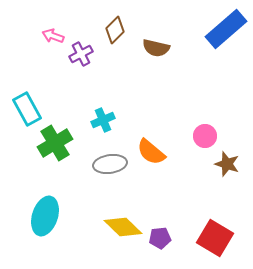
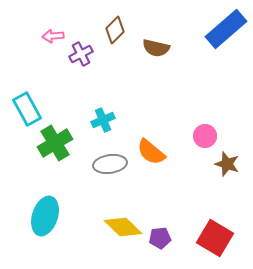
pink arrow: rotated 25 degrees counterclockwise
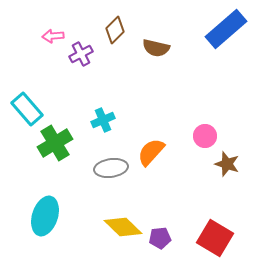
cyan rectangle: rotated 12 degrees counterclockwise
orange semicircle: rotated 92 degrees clockwise
gray ellipse: moved 1 px right, 4 px down
